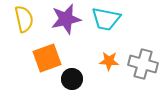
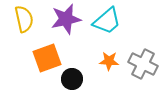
cyan trapezoid: moved 1 px right, 2 px down; rotated 52 degrees counterclockwise
gray cross: rotated 12 degrees clockwise
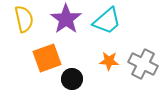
purple star: rotated 24 degrees counterclockwise
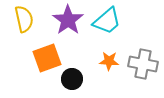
purple star: moved 2 px right, 1 px down
gray cross: rotated 16 degrees counterclockwise
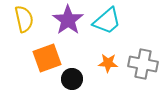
orange star: moved 1 px left, 2 px down
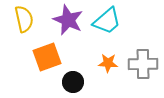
purple star: rotated 12 degrees counterclockwise
orange square: moved 1 px up
gray cross: rotated 12 degrees counterclockwise
black circle: moved 1 px right, 3 px down
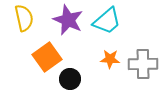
yellow semicircle: moved 1 px up
orange square: rotated 16 degrees counterclockwise
orange star: moved 2 px right, 4 px up
black circle: moved 3 px left, 3 px up
